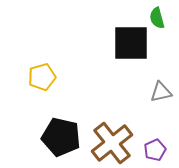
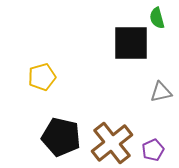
purple pentagon: moved 2 px left
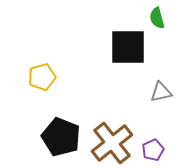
black square: moved 3 px left, 4 px down
black pentagon: rotated 9 degrees clockwise
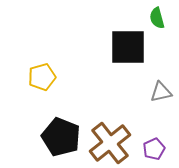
brown cross: moved 2 px left
purple pentagon: moved 1 px right, 1 px up
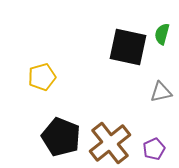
green semicircle: moved 5 px right, 16 px down; rotated 30 degrees clockwise
black square: rotated 12 degrees clockwise
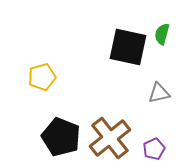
gray triangle: moved 2 px left, 1 px down
brown cross: moved 5 px up
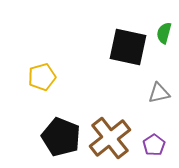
green semicircle: moved 2 px right, 1 px up
purple pentagon: moved 4 px up; rotated 10 degrees counterclockwise
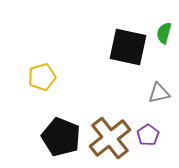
purple pentagon: moved 6 px left, 10 px up
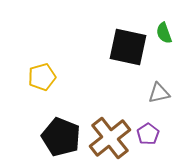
green semicircle: rotated 35 degrees counterclockwise
purple pentagon: moved 1 px up
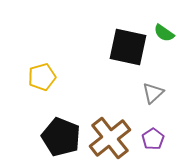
green semicircle: rotated 35 degrees counterclockwise
gray triangle: moved 6 px left; rotated 30 degrees counterclockwise
purple pentagon: moved 5 px right, 5 px down
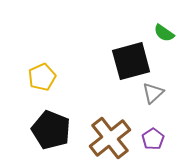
black square: moved 3 px right, 14 px down; rotated 27 degrees counterclockwise
yellow pentagon: rotated 8 degrees counterclockwise
black pentagon: moved 10 px left, 7 px up
